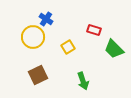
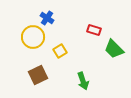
blue cross: moved 1 px right, 1 px up
yellow square: moved 8 px left, 4 px down
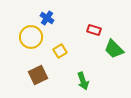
yellow circle: moved 2 px left
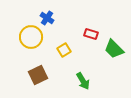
red rectangle: moved 3 px left, 4 px down
yellow square: moved 4 px right, 1 px up
green arrow: rotated 12 degrees counterclockwise
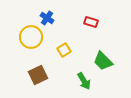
red rectangle: moved 12 px up
green trapezoid: moved 11 px left, 12 px down
green arrow: moved 1 px right
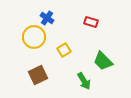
yellow circle: moved 3 px right
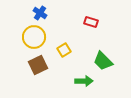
blue cross: moved 7 px left, 5 px up
brown square: moved 10 px up
green arrow: rotated 60 degrees counterclockwise
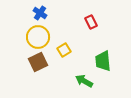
red rectangle: rotated 48 degrees clockwise
yellow circle: moved 4 px right
green trapezoid: rotated 40 degrees clockwise
brown square: moved 3 px up
green arrow: rotated 150 degrees counterclockwise
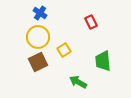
green arrow: moved 6 px left, 1 px down
